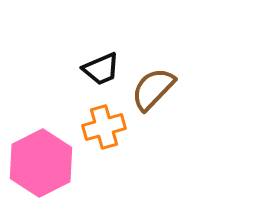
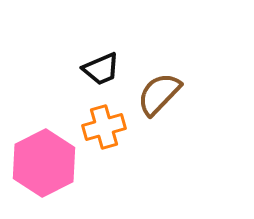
brown semicircle: moved 6 px right, 5 px down
pink hexagon: moved 3 px right
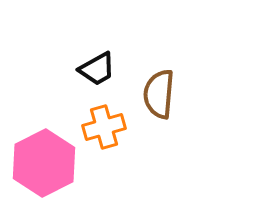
black trapezoid: moved 4 px left; rotated 6 degrees counterclockwise
brown semicircle: rotated 39 degrees counterclockwise
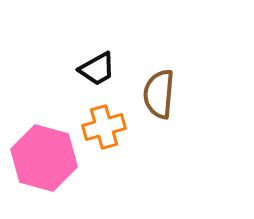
pink hexagon: moved 5 px up; rotated 18 degrees counterclockwise
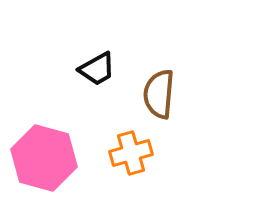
orange cross: moved 27 px right, 26 px down
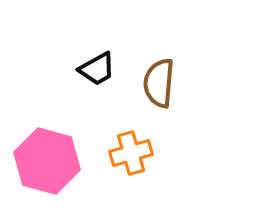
brown semicircle: moved 11 px up
pink hexagon: moved 3 px right, 3 px down
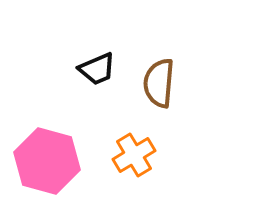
black trapezoid: rotated 6 degrees clockwise
orange cross: moved 3 px right, 2 px down; rotated 15 degrees counterclockwise
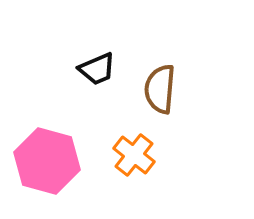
brown semicircle: moved 1 px right, 6 px down
orange cross: rotated 21 degrees counterclockwise
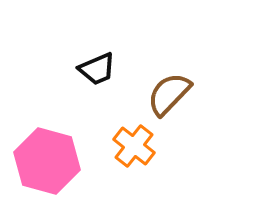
brown semicircle: moved 9 px right, 5 px down; rotated 39 degrees clockwise
orange cross: moved 9 px up
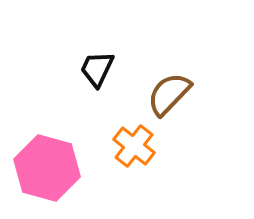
black trapezoid: rotated 138 degrees clockwise
pink hexagon: moved 7 px down
